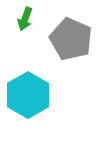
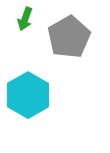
gray pentagon: moved 2 px left, 2 px up; rotated 18 degrees clockwise
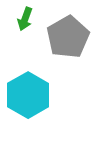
gray pentagon: moved 1 px left
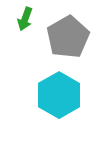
cyan hexagon: moved 31 px right
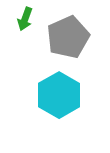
gray pentagon: rotated 6 degrees clockwise
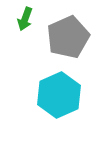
cyan hexagon: rotated 6 degrees clockwise
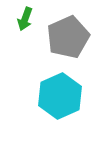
cyan hexagon: moved 1 px right, 1 px down
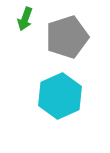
gray pentagon: moved 1 px left; rotated 6 degrees clockwise
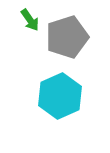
green arrow: moved 5 px right, 1 px down; rotated 55 degrees counterclockwise
